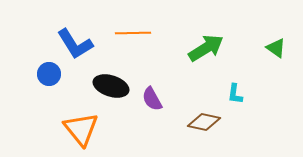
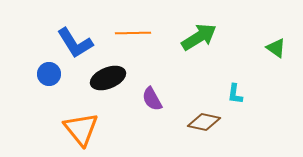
blue L-shape: moved 1 px up
green arrow: moved 7 px left, 11 px up
black ellipse: moved 3 px left, 8 px up; rotated 40 degrees counterclockwise
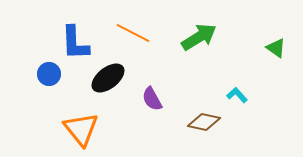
orange line: rotated 28 degrees clockwise
blue L-shape: rotated 30 degrees clockwise
black ellipse: rotated 16 degrees counterclockwise
cyan L-shape: moved 2 px right, 1 px down; rotated 130 degrees clockwise
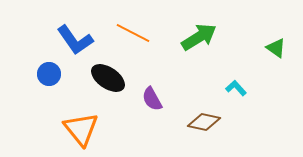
blue L-shape: moved 3 px up; rotated 33 degrees counterclockwise
black ellipse: rotated 72 degrees clockwise
cyan L-shape: moved 1 px left, 7 px up
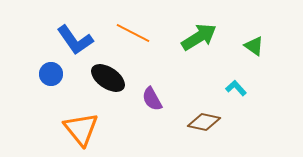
green triangle: moved 22 px left, 2 px up
blue circle: moved 2 px right
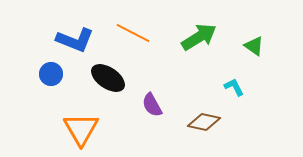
blue L-shape: rotated 33 degrees counterclockwise
cyan L-shape: moved 2 px left, 1 px up; rotated 15 degrees clockwise
purple semicircle: moved 6 px down
orange triangle: rotated 9 degrees clockwise
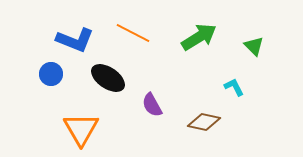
green triangle: rotated 10 degrees clockwise
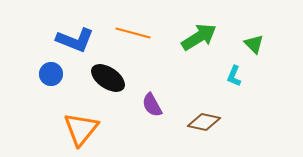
orange line: rotated 12 degrees counterclockwise
green triangle: moved 2 px up
cyan L-shape: moved 11 px up; rotated 130 degrees counterclockwise
orange triangle: rotated 9 degrees clockwise
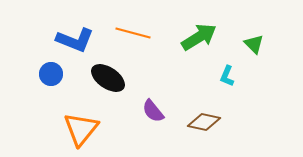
cyan L-shape: moved 7 px left
purple semicircle: moved 1 px right, 6 px down; rotated 10 degrees counterclockwise
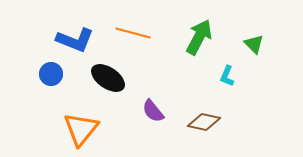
green arrow: rotated 30 degrees counterclockwise
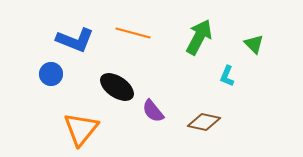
black ellipse: moved 9 px right, 9 px down
